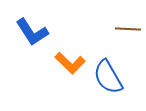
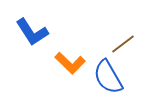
brown line: moved 5 px left, 15 px down; rotated 40 degrees counterclockwise
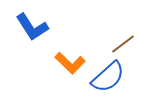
blue L-shape: moved 5 px up
blue semicircle: rotated 102 degrees counterclockwise
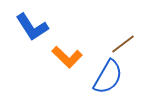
orange L-shape: moved 3 px left, 6 px up
blue semicircle: rotated 18 degrees counterclockwise
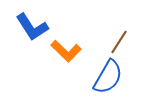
brown line: moved 4 px left, 2 px up; rotated 20 degrees counterclockwise
orange L-shape: moved 1 px left, 6 px up
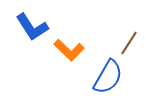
brown line: moved 10 px right, 1 px down
orange L-shape: moved 3 px right, 1 px up
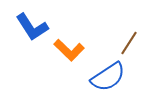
blue semicircle: rotated 27 degrees clockwise
